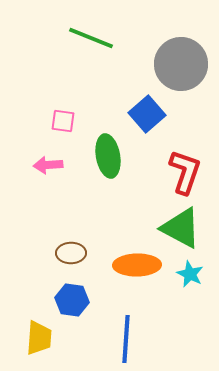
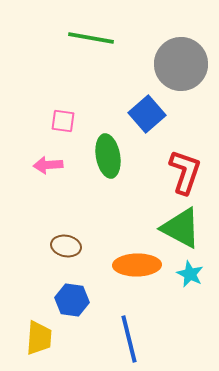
green line: rotated 12 degrees counterclockwise
brown ellipse: moved 5 px left, 7 px up; rotated 12 degrees clockwise
blue line: moved 3 px right; rotated 18 degrees counterclockwise
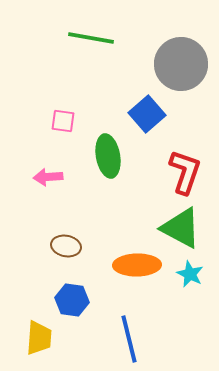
pink arrow: moved 12 px down
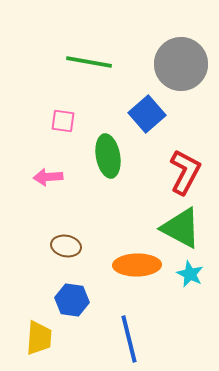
green line: moved 2 px left, 24 px down
red L-shape: rotated 9 degrees clockwise
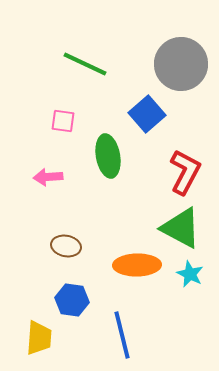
green line: moved 4 px left, 2 px down; rotated 15 degrees clockwise
blue line: moved 7 px left, 4 px up
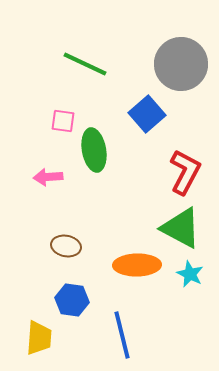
green ellipse: moved 14 px left, 6 px up
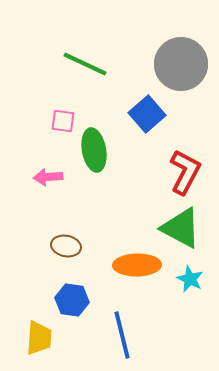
cyan star: moved 5 px down
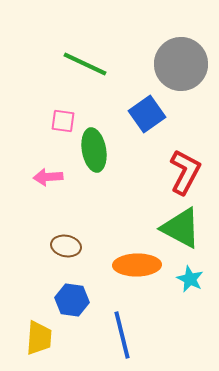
blue square: rotated 6 degrees clockwise
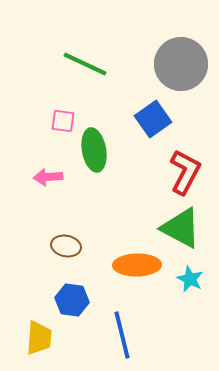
blue square: moved 6 px right, 5 px down
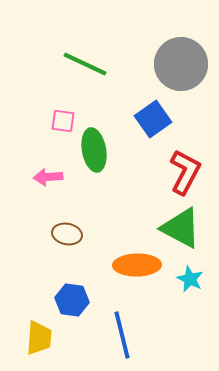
brown ellipse: moved 1 px right, 12 px up
